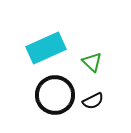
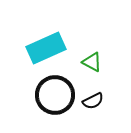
green triangle: rotated 15 degrees counterclockwise
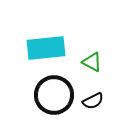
cyan rectangle: rotated 18 degrees clockwise
black circle: moved 1 px left
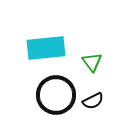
green triangle: rotated 25 degrees clockwise
black circle: moved 2 px right
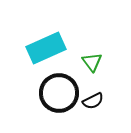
cyan rectangle: rotated 18 degrees counterclockwise
black circle: moved 3 px right, 2 px up
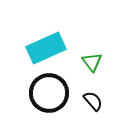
black circle: moved 10 px left
black semicircle: rotated 105 degrees counterclockwise
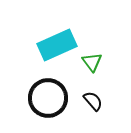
cyan rectangle: moved 11 px right, 3 px up
black circle: moved 1 px left, 5 px down
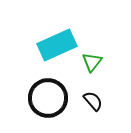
green triangle: rotated 15 degrees clockwise
